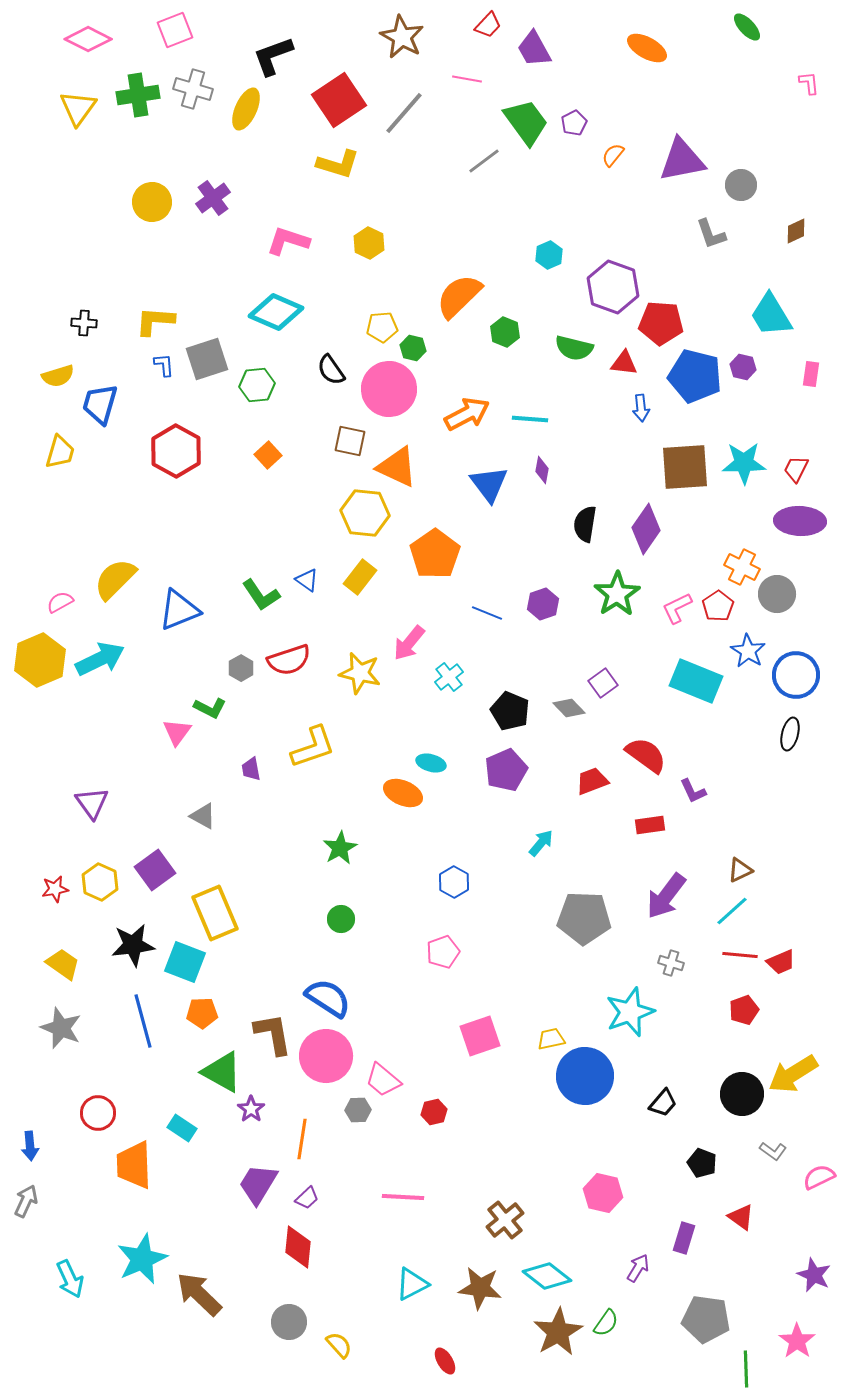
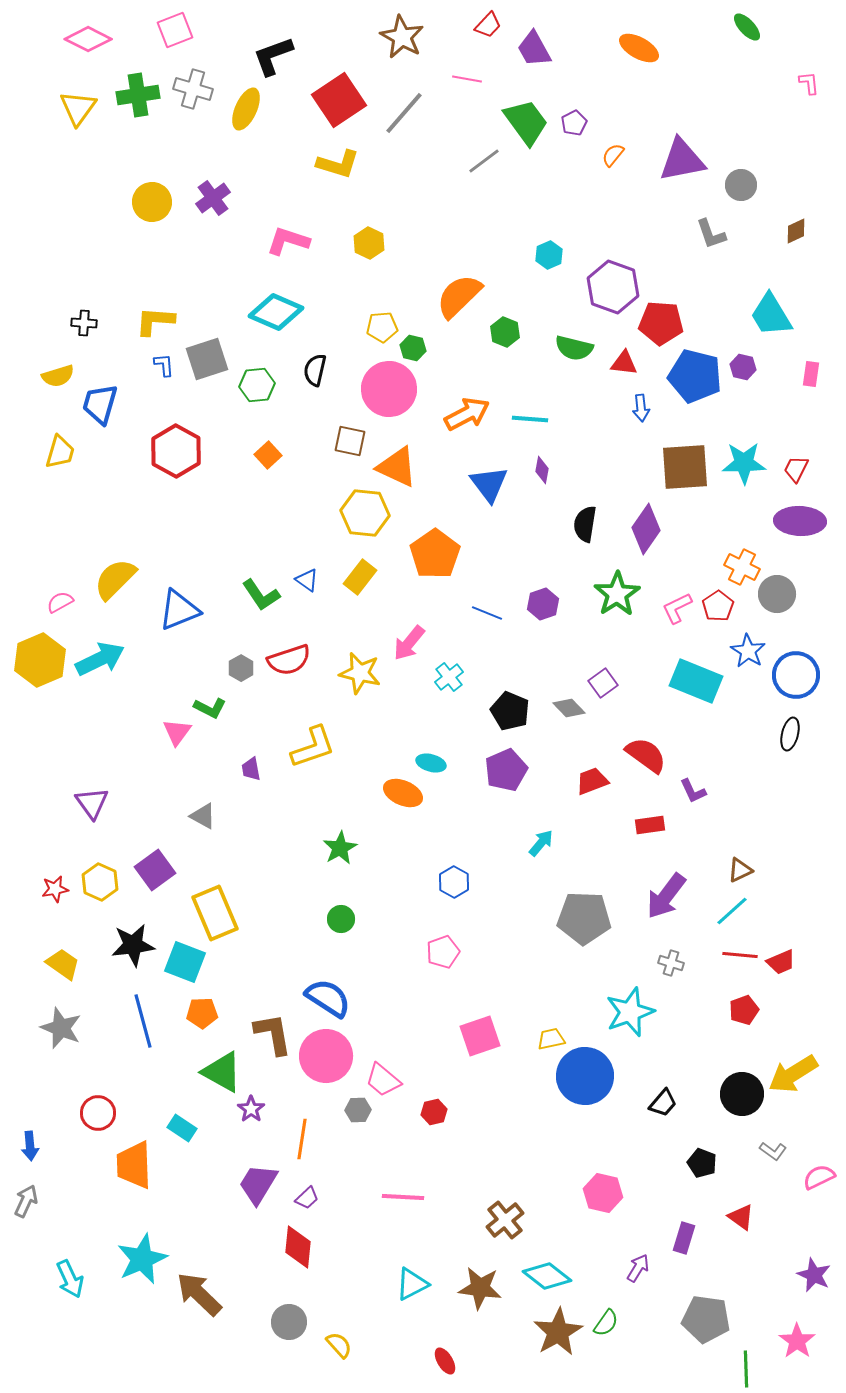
orange ellipse at (647, 48): moved 8 px left
black semicircle at (331, 370): moved 16 px left; rotated 48 degrees clockwise
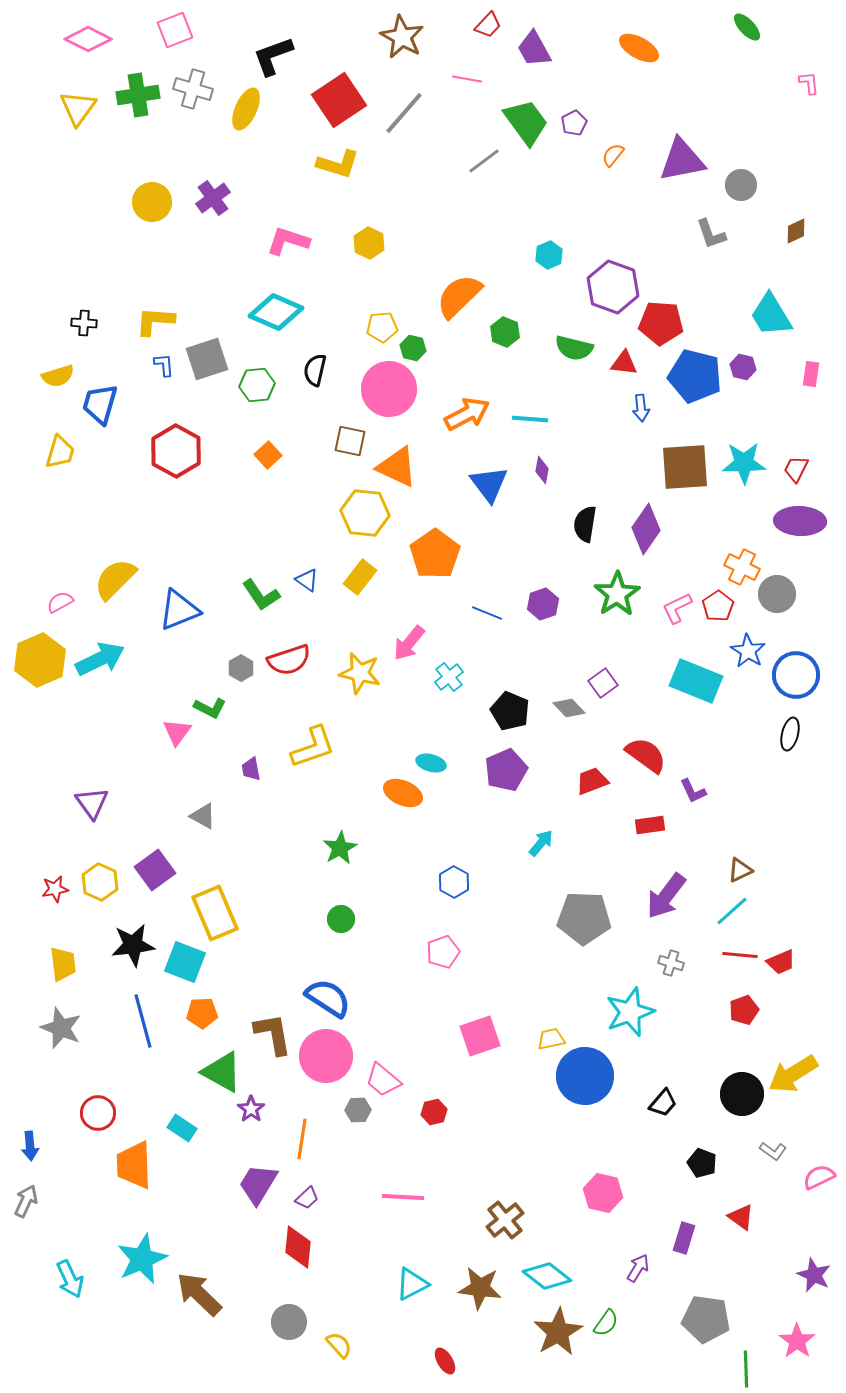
yellow trapezoid at (63, 964): rotated 48 degrees clockwise
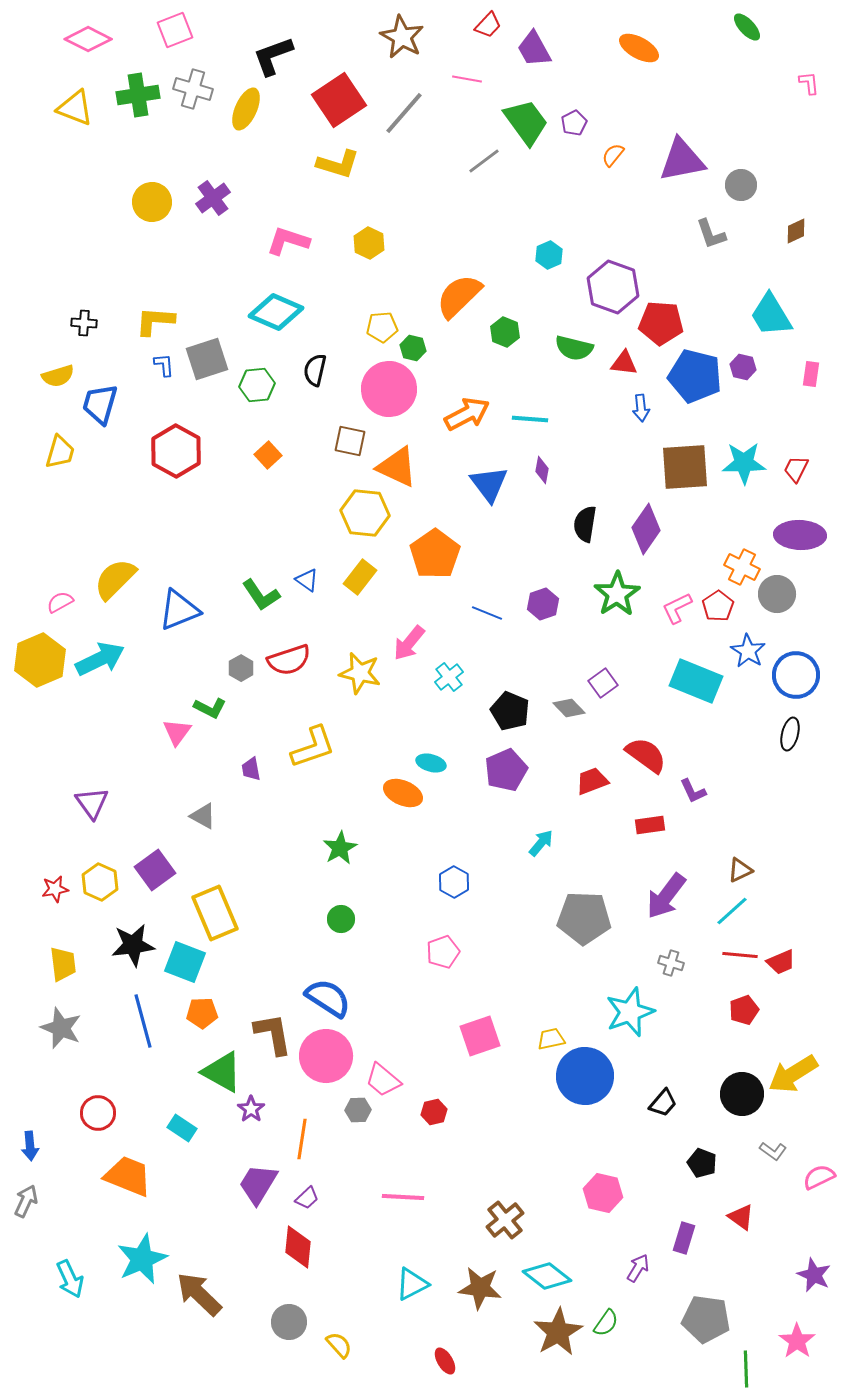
yellow triangle at (78, 108): moved 3 px left; rotated 45 degrees counterclockwise
purple ellipse at (800, 521): moved 14 px down
orange trapezoid at (134, 1165): moved 6 px left, 11 px down; rotated 114 degrees clockwise
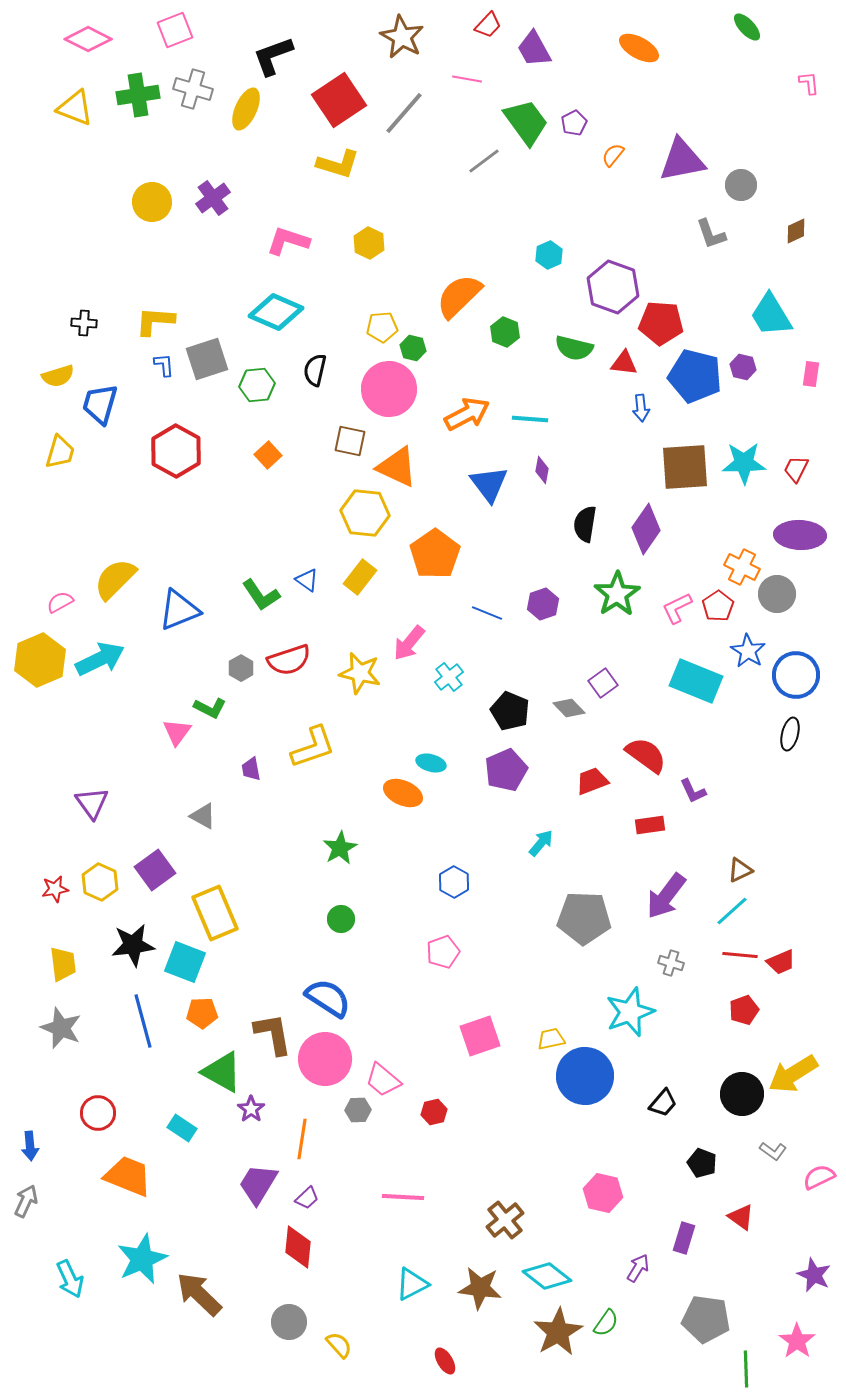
pink circle at (326, 1056): moved 1 px left, 3 px down
